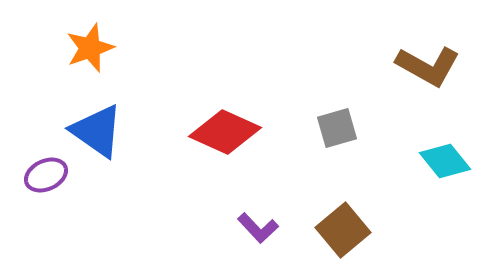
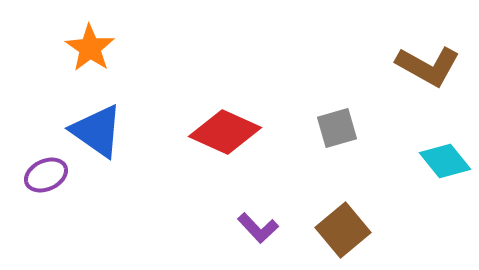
orange star: rotated 18 degrees counterclockwise
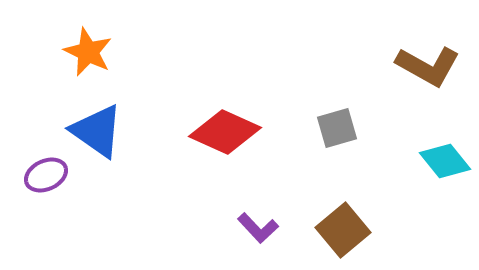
orange star: moved 2 px left, 4 px down; rotated 9 degrees counterclockwise
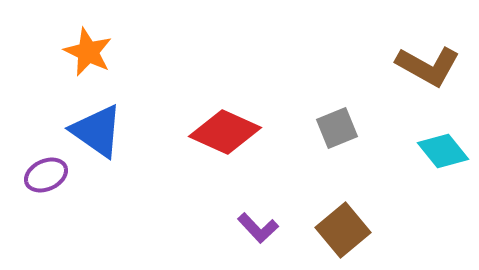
gray square: rotated 6 degrees counterclockwise
cyan diamond: moved 2 px left, 10 px up
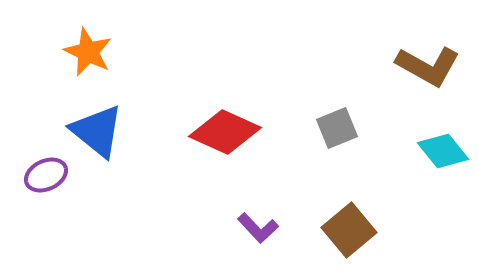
blue triangle: rotated 4 degrees clockwise
brown square: moved 6 px right
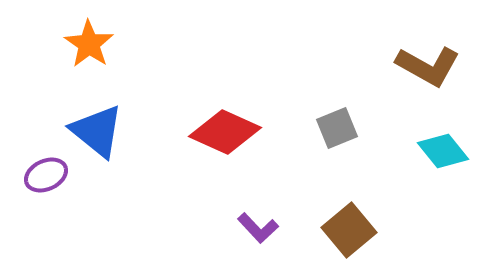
orange star: moved 1 px right, 8 px up; rotated 9 degrees clockwise
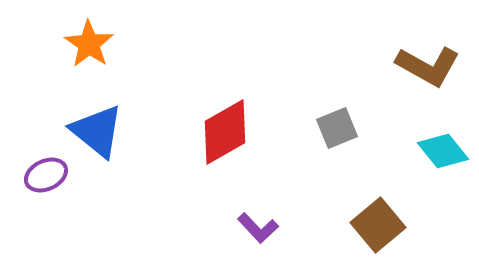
red diamond: rotated 54 degrees counterclockwise
brown square: moved 29 px right, 5 px up
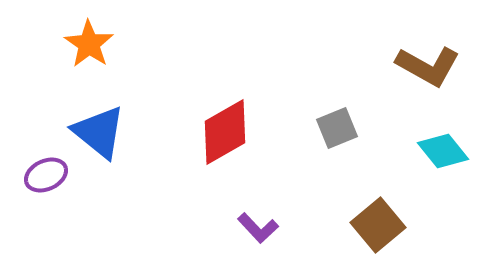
blue triangle: moved 2 px right, 1 px down
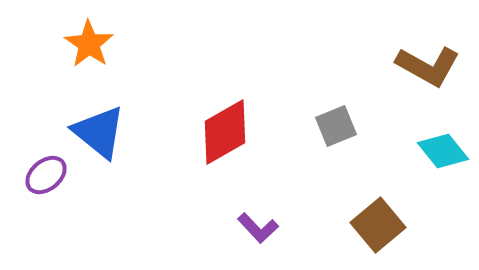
gray square: moved 1 px left, 2 px up
purple ellipse: rotated 15 degrees counterclockwise
